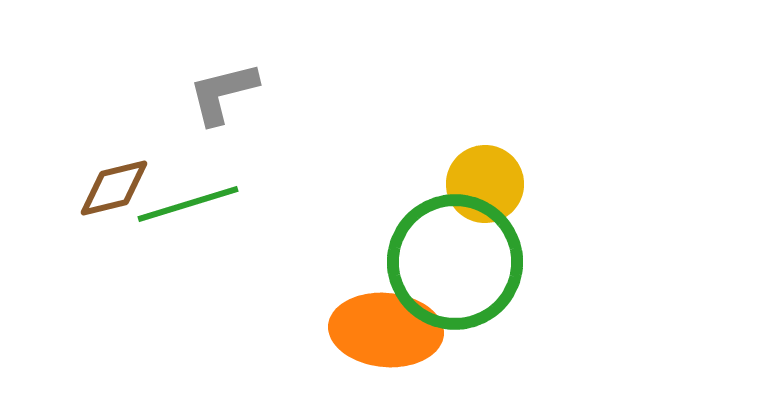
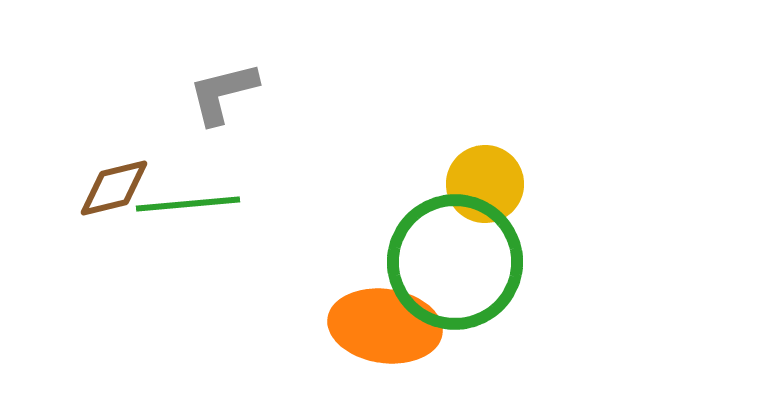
green line: rotated 12 degrees clockwise
orange ellipse: moved 1 px left, 4 px up; rotated 3 degrees clockwise
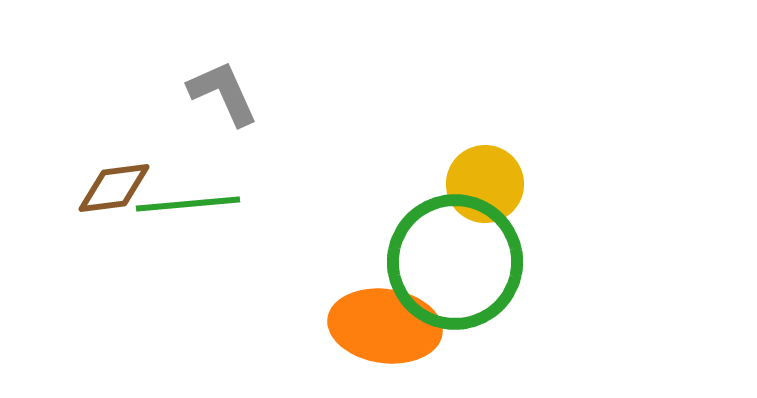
gray L-shape: rotated 80 degrees clockwise
brown diamond: rotated 6 degrees clockwise
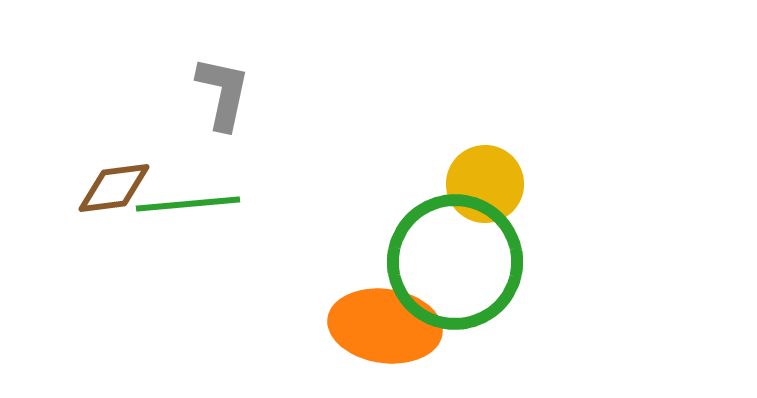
gray L-shape: rotated 36 degrees clockwise
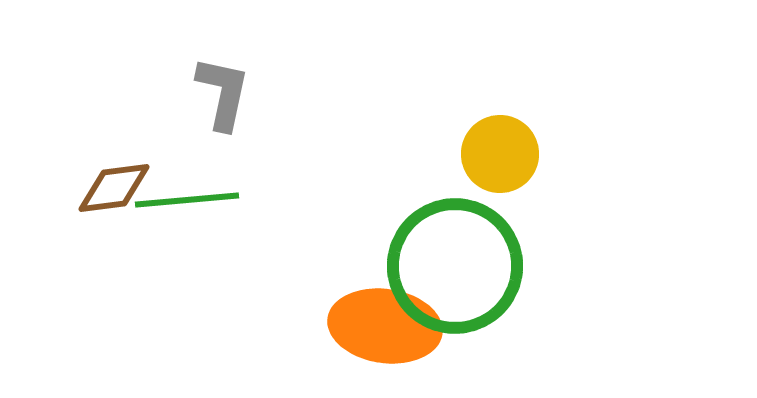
yellow circle: moved 15 px right, 30 px up
green line: moved 1 px left, 4 px up
green circle: moved 4 px down
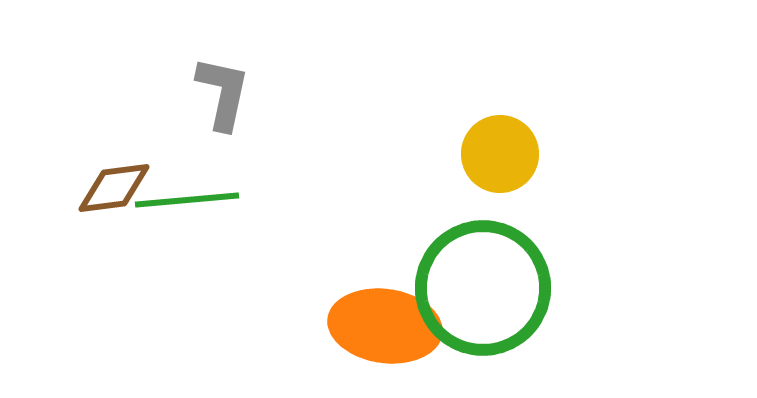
green circle: moved 28 px right, 22 px down
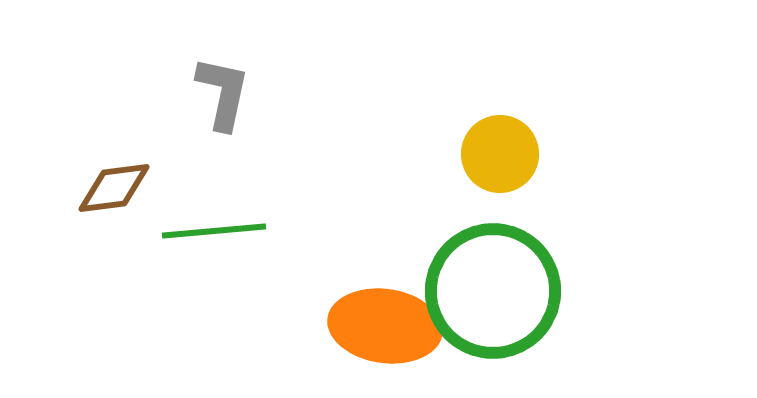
green line: moved 27 px right, 31 px down
green circle: moved 10 px right, 3 px down
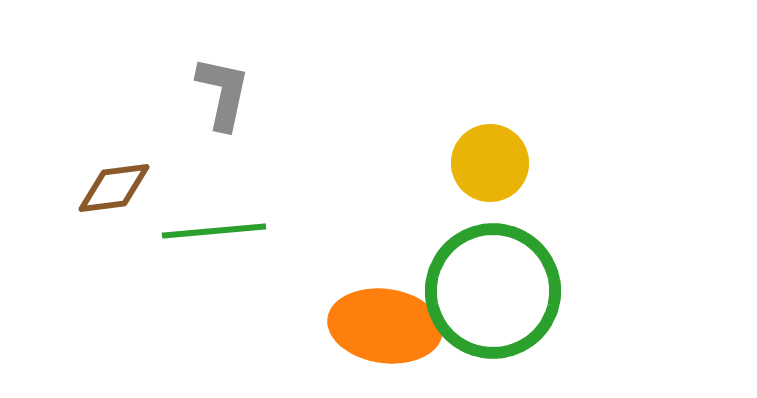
yellow circle: moved 10 px left, 9 px down
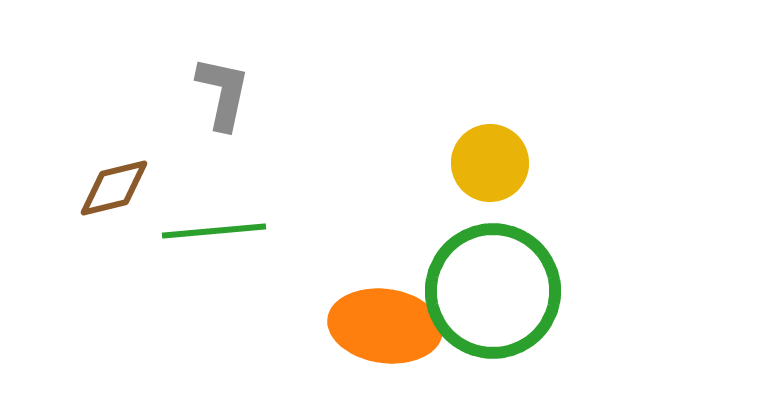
brown diamond: rotated 6 degrees counterclockwise
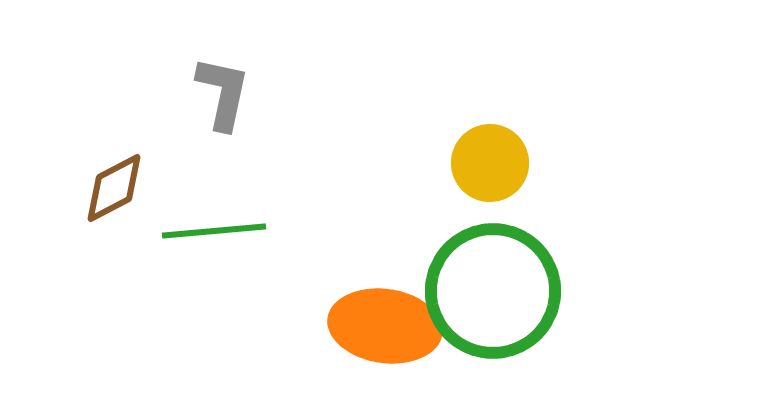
brown diamond: rotated 14 degrees counterclockwise
